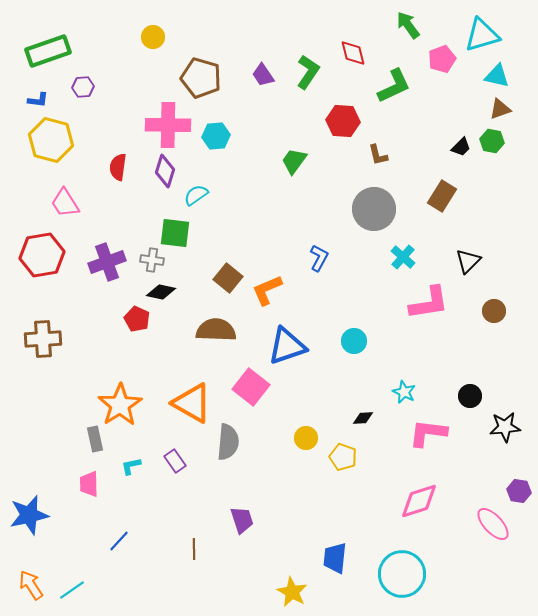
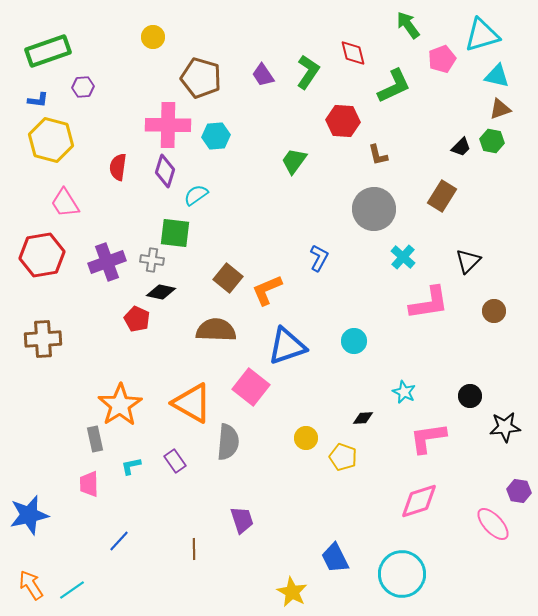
pink L-shape at (428, 433): moved 5 px down; rotated 15 degrees counterclockwise
blue trapezoid at (335, 558): rotated 32 degrees counterclockwise
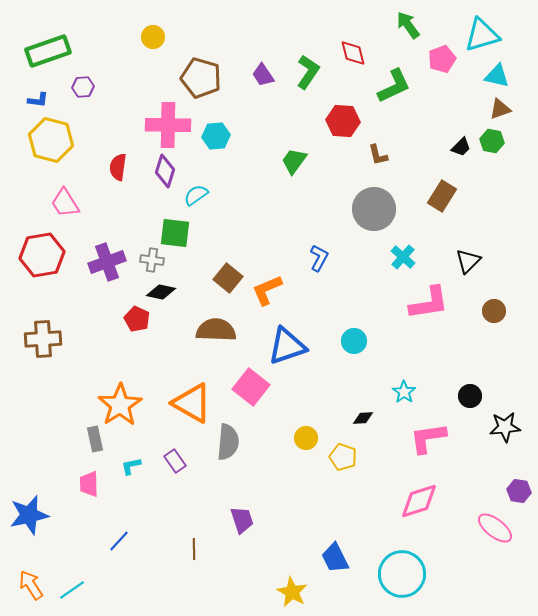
cyan star at (404, 392): rotated 10 degrees clockwise
pink ellipse at (493, 524): moved 2 px right, 4 px down; rotated 9 degrees counterclockwise
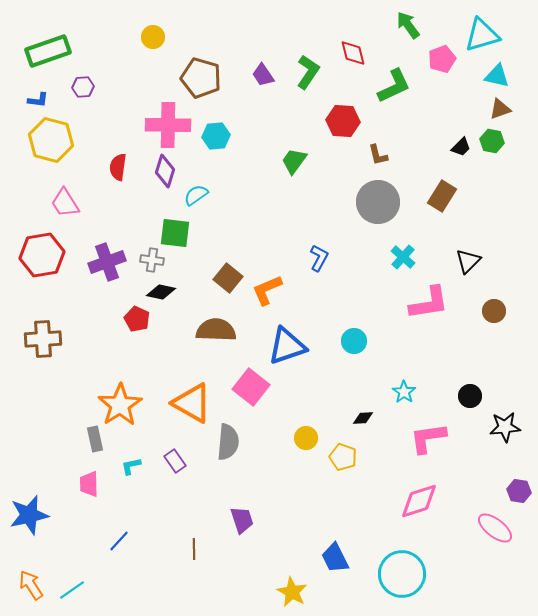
gray circle at (374, 209): moved 4 px right, 7 px up
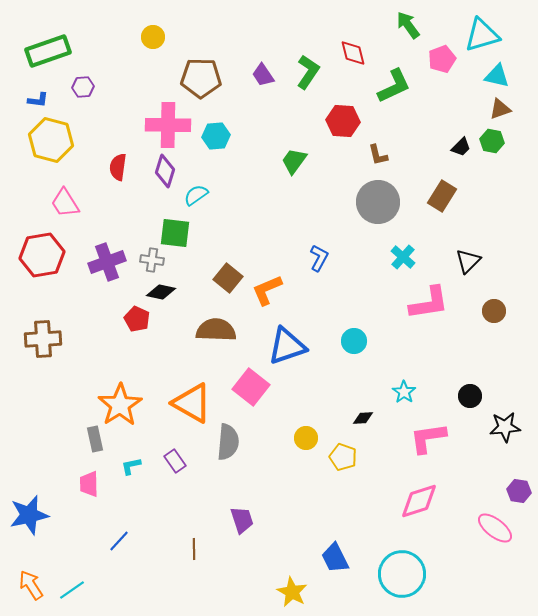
brown pentagon at (201, 78): rotated 15 degrees counterclockwise
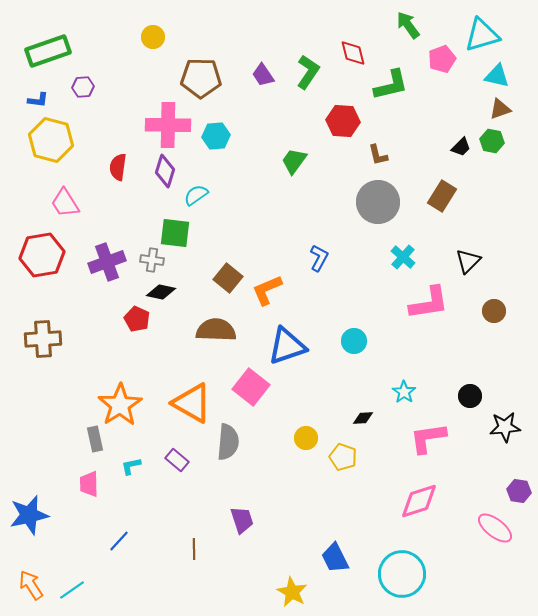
green L-shape at (394, 86): moved 3 px left, 1 px up; rotated 12 degrees clockwise
purple rectangle at (175, 461): moved 2 px right, 1 px up; rotated 15 degrees counterclockwise
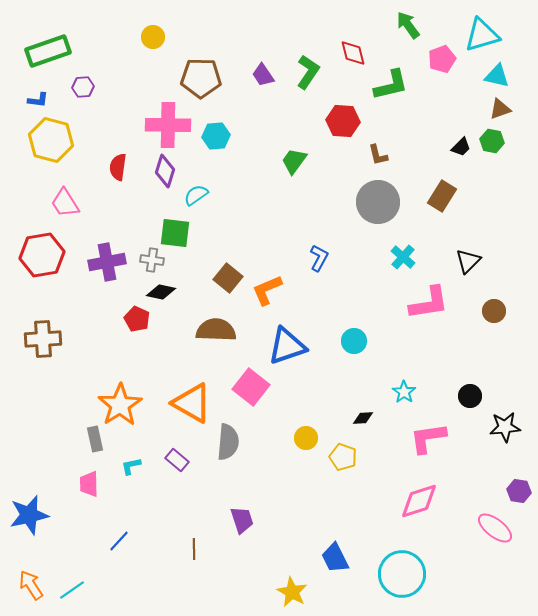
purple cross at (107, 262): rotated 9 degrees clockwise
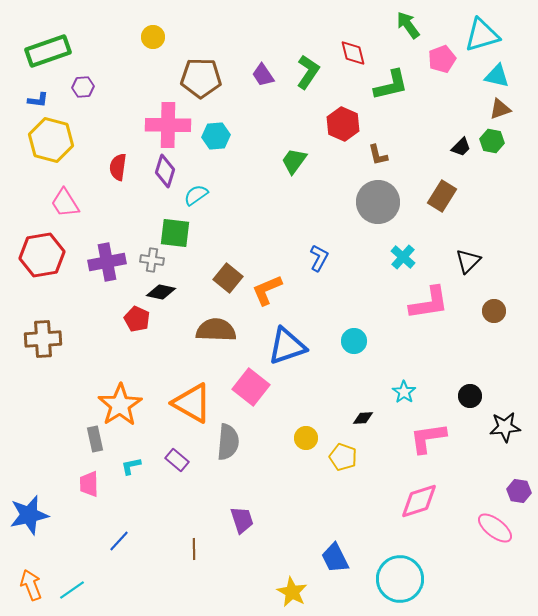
red hexagon at (343, 121): moved 3 px down; rotated 20 degrees clockwise
cyan circle at (402, 574): moved 2 px left, 5 px down
orange arrow at (31, 585): rotated 12 degrees clockwise
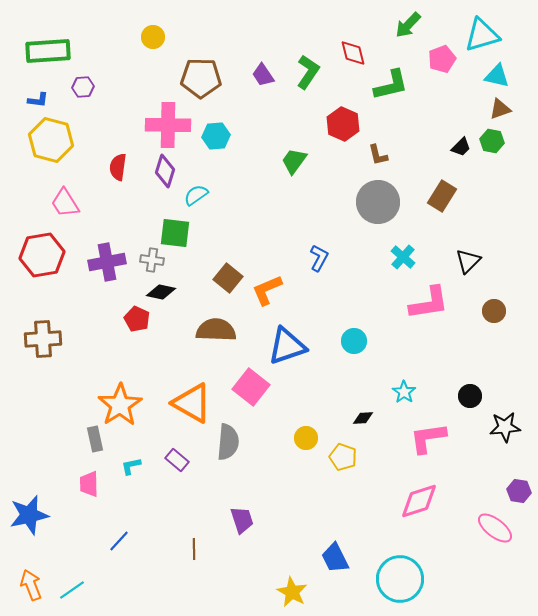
green arrow at (408, 25): rotated 100 degrees counterclockwise
green rectangle at (48, 51): rotated 15 degrees clockwise
